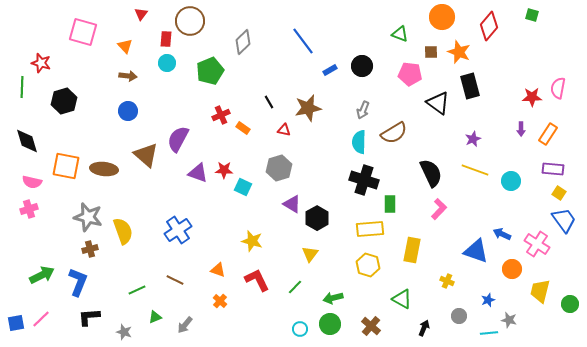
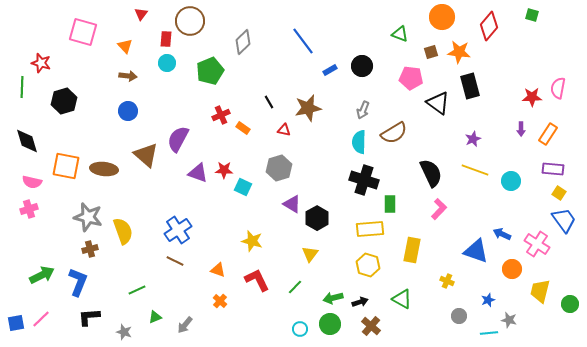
brown square at (431, 52): rotated 16 degrees counterclockwise
orange star at (459, 52): rotated 15 degrees counterclockwise
pink pentagon at (410, 74): moved 1 px right, 4 px down
brown line at (175, 280): moved 19 px up
black arrow at (424, 328): moved 64 px left, 26 px up; rotated 49 degrees clockwise
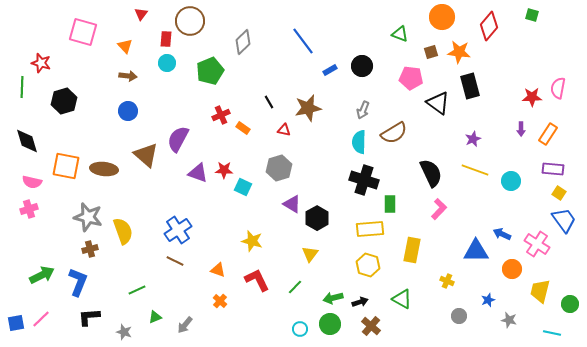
blue triangle at (476, 251): rotated 20 degrees counterclockwise
cyan line at (489, 333): moved 63 px right; rotated 18 degrees clockwise
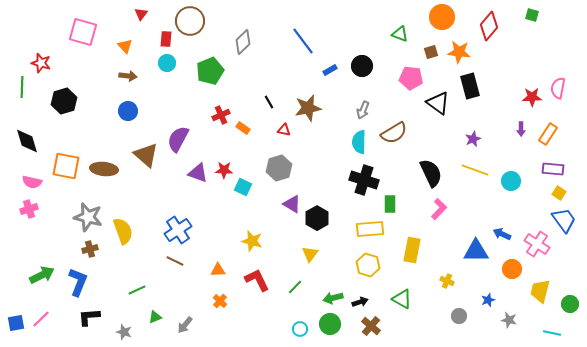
orange triangle at (218, 270): rotated 21 degrees counterclockwise
